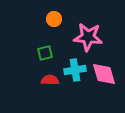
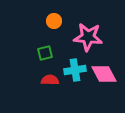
orange circle: moved 2 px down
pink diamond: rotated 12 degrees counterclockwise
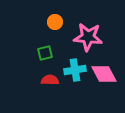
orange circle: moved 1 px right, 1 px down
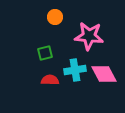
orange circle: moved 5 px up
pink star: moved 1 px right, 1 px up
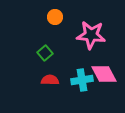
pink star: moved 2 px right, 1 px up
green square: rotated 28 degrees counterclockwise
cyan cross: moved 7 px right, 10 px down
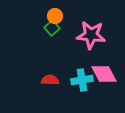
orange circle: moved 1 px up
green square: moved 7 px right, 25 px up
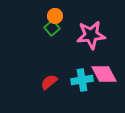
pink star: rotated 12 degrees counterclockwise
red semicircle: moved 1 px left, 2 px down; rotated 42 degrees counterclockwise
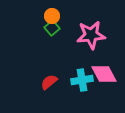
orange circle: moved 3 px left
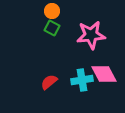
orange circle: moved 5 px up
green square: rotated 21 degrees counterclockwise
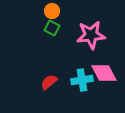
pink diamond: moved 1 px up
